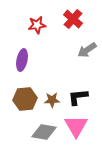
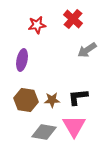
brown hexagon: moved 1 px right, 1 px down; rotated 15 degrees clockwise
pink triangle: moved 2 px left
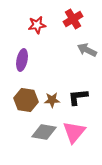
red cross: rotated 18 degrees clockwise
gray arrow: rotated 60 degrees clockwise
pink triangle: moved 6 px down; rotated 10 degrees clockwise
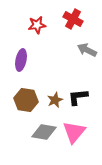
red cross: rotated 30 degrees counterclockwise
purple ellipse: moved 1 px left
brown star: moved 3 px right; rotated 21 degrees counterclockwise
